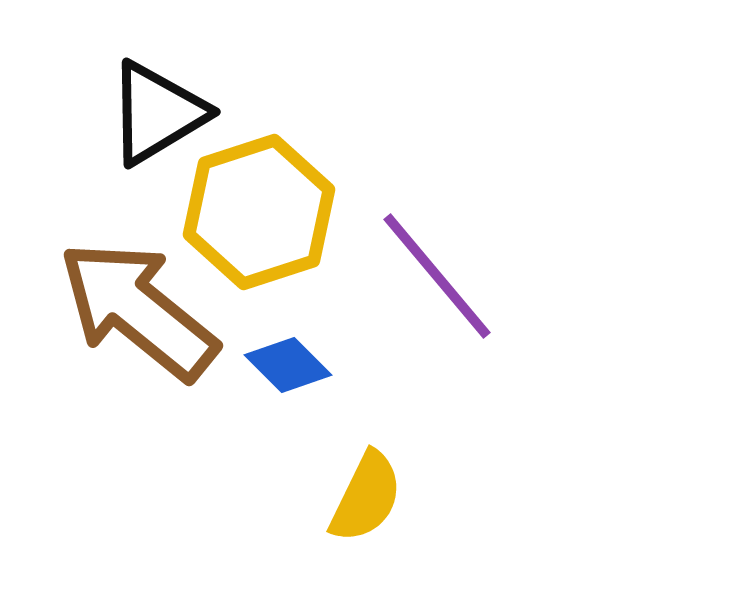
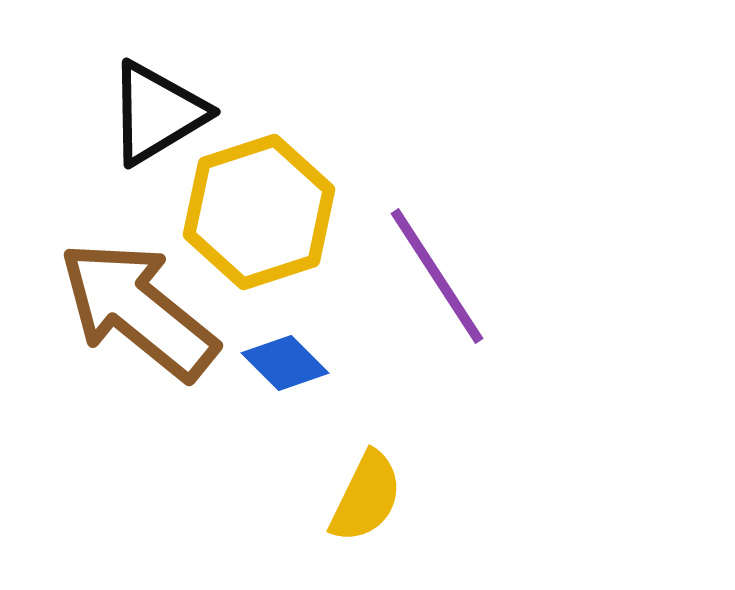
purple line: rotated 7 degrees clockwise
blue diamond: moved 3 px left, 2 px up
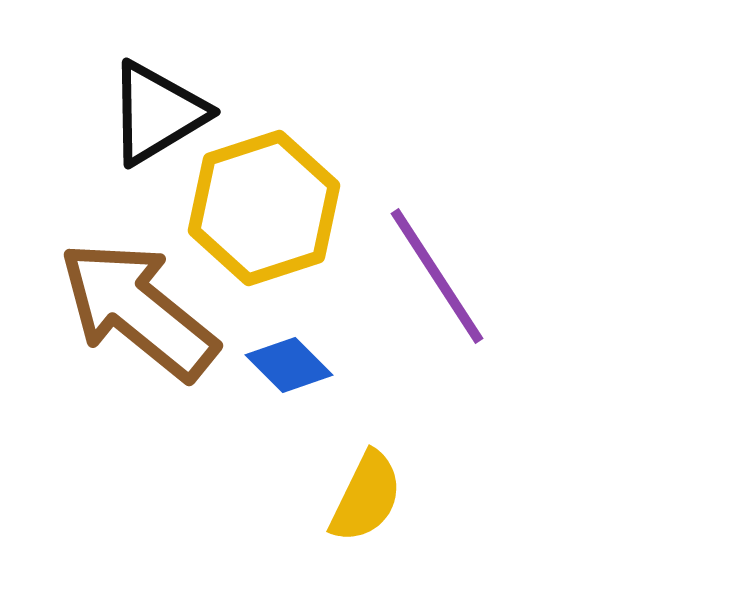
yellow hexagon: moved 5 px right, 4 px up
blue diamond: moved 4 px right, 2 px down
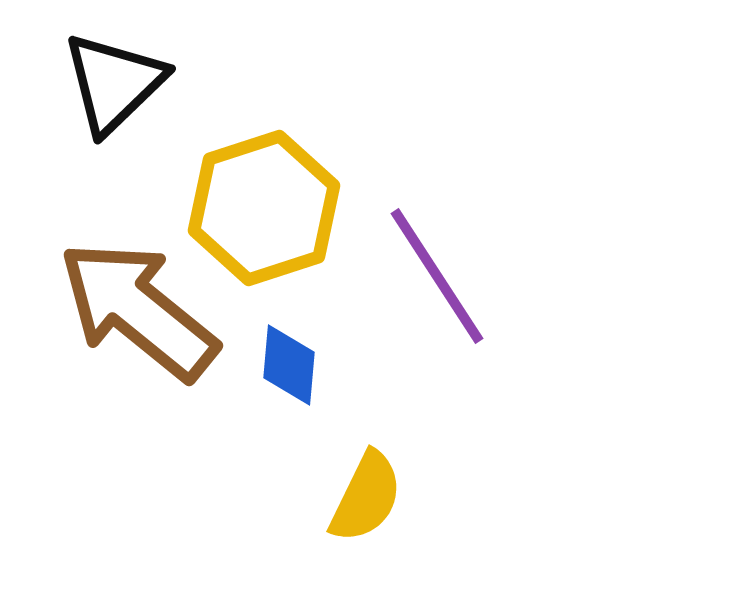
black triangle: moved 43 px left, 30 px up; rotated 13 degrees counterclockwise
blue diamond: rotated 50 degrees clockwise
